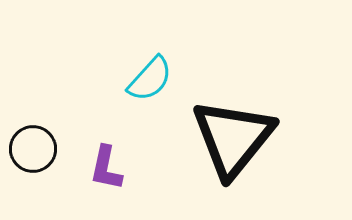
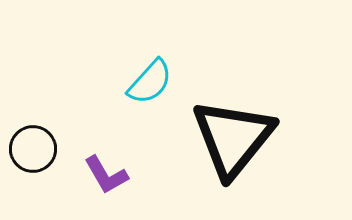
cyan semicircle: moved 3 px down
purple L-shape: moved 7 px down; rotated 42 degrees counterclockwise
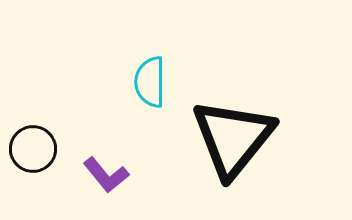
cyan semicircle: rotated 138 degrees clockwise
purple L-shape: rotated 9 degrees counterclockwise
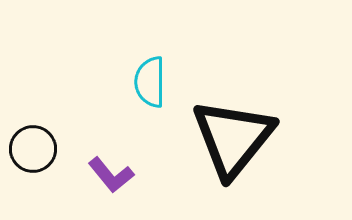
purple L-shape: moved 5 px right
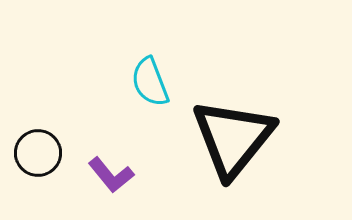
cyan semicircle: rotated 21 degrees counterclockwise
black circle: moved 5 px right, 4 px down
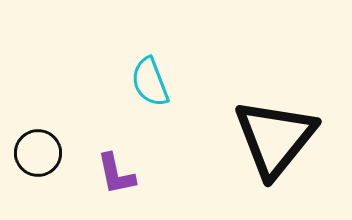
black triangle: moved 42 px right
purple L-shape: moved 5 px right, 1 px up; rotated 27 degrees clockwise
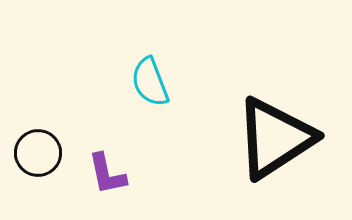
black triangle: rotated 18 degrees clockwise
purple L-shape: moved 9 px left
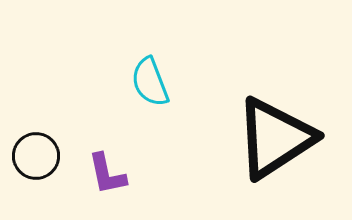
black circle: moved 2 px left, 3 px down
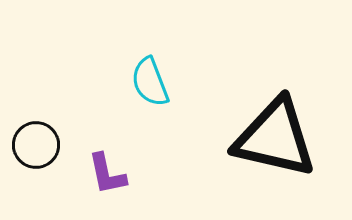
black triangle: rotated 46 degrees clockwise
black circle: moved 11 px up
